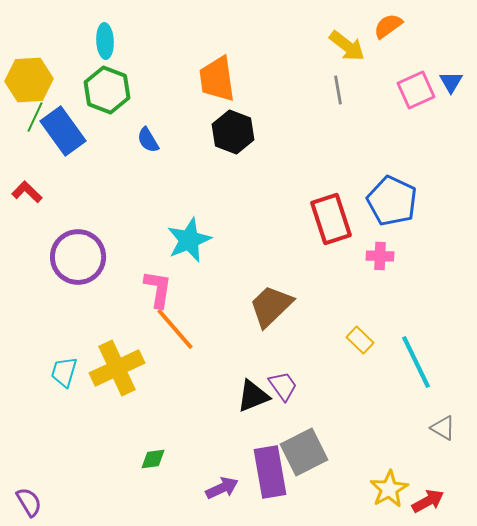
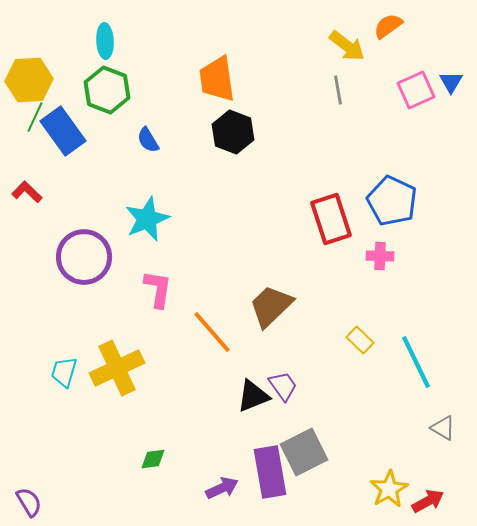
cyan star: moved 42 px left, 21 px up
purple circle: moved 6 px right
orange line: moved 37 px right, 3 px down
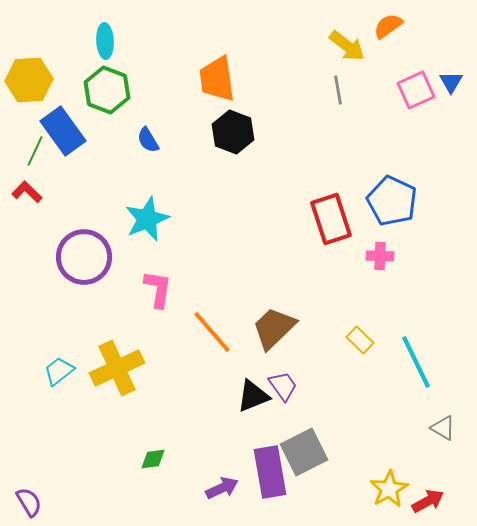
green line: moved 34 px down
brown trapezoid: moved 3 px right, 22 px down
cyan trapezoid: moved 5 px left, 1 px up; rotated 36 degrees clockwise
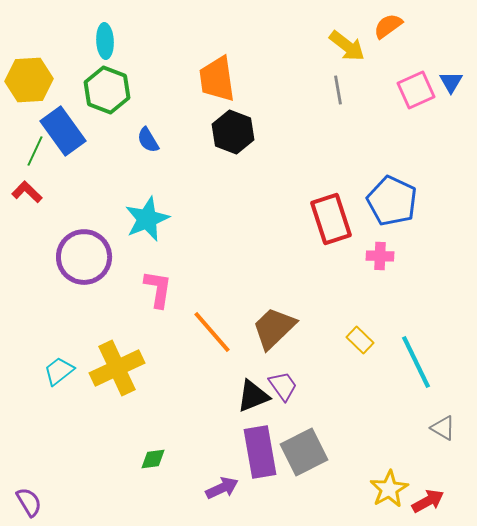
purple rectangle: moved 10 px left, 20 px up
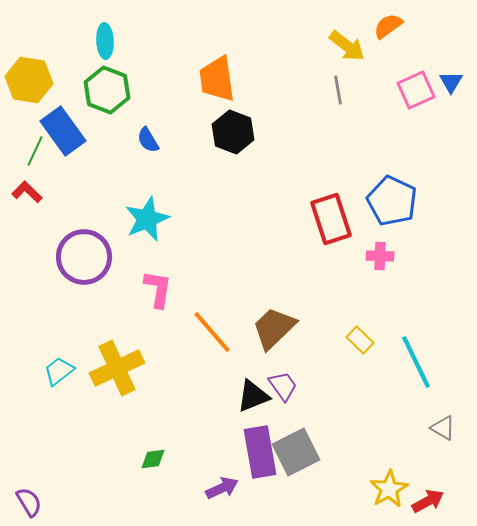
yellow hexagon: rotated 12 degrees clockwise
gray square: moved 8 px left
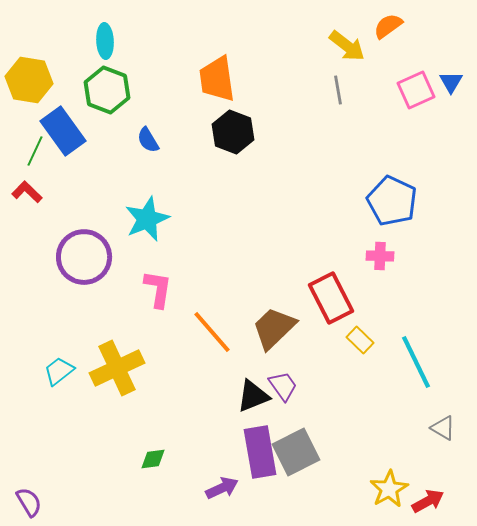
red rectangle: moved 79 px down; rotated 9 degrees counterclockwise
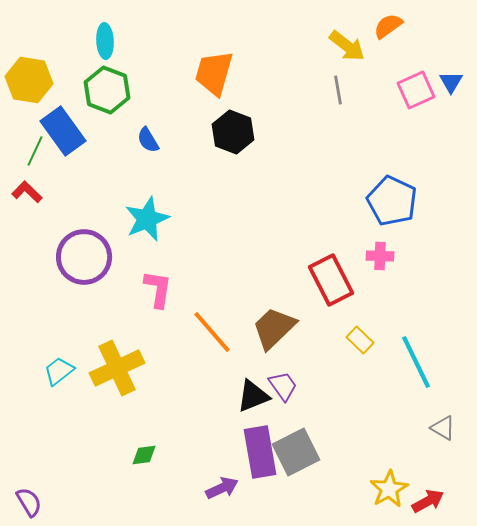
orange trapezoid: moved 3 px left, 6 px up; rotated 24 degrees clockwise
red rectangle: moved 18 px up
green diamond: moved 9 px left, 4 px up
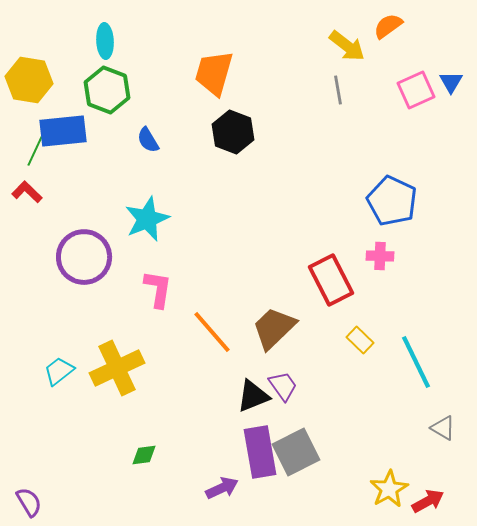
blue rectangle: rotated 60 degrees counterclockwise
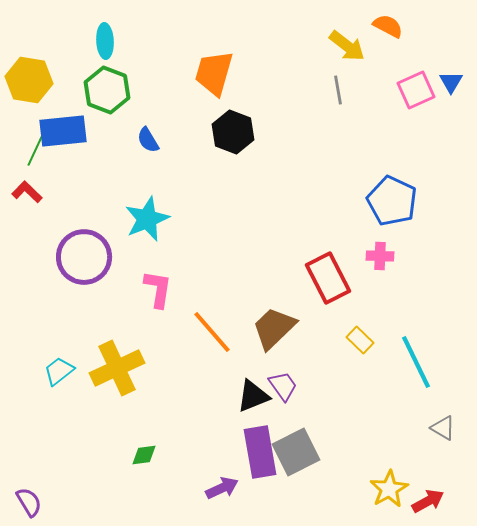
orange semicircle: rotated 64 degrees clockwise
red rectangle: moved 3 px left, 2 px up
